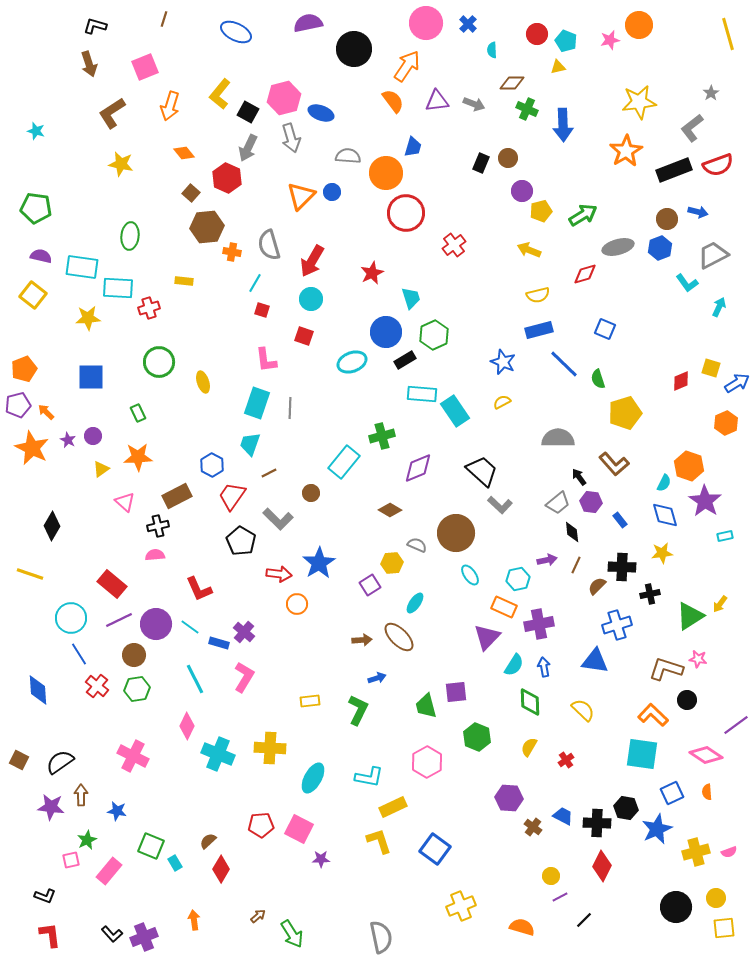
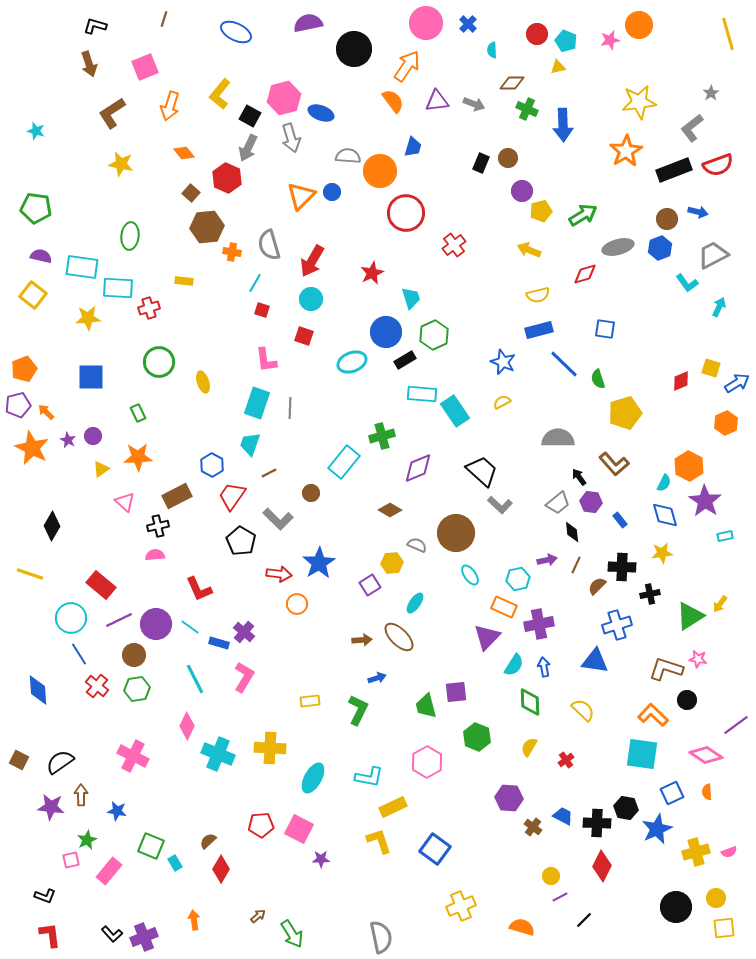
black square at (248, 112): moved 2 px right, 4 px down
orange circle at (386, 173): moved 6 px left, 2 px up
blue square at (605, 329): rotated 15 degrees counterclockwise
orange hexagon at (689, 466): rotated 8 degrees clockwise
red rectangle at (112, 584): moved 11 px left, 1 px down
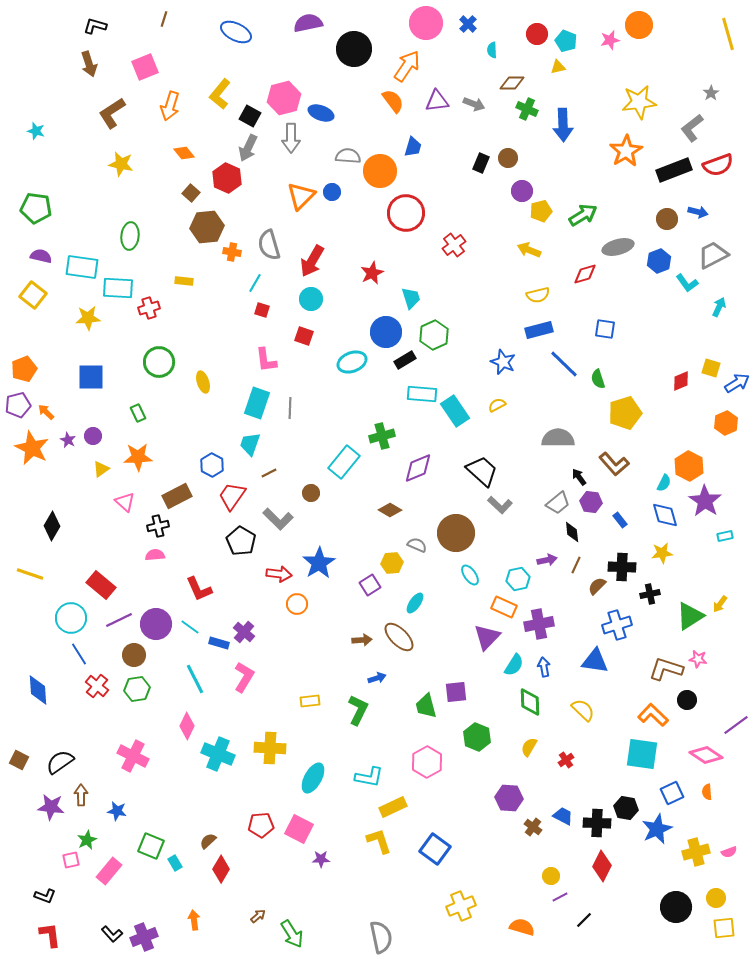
gray arrow at (291, 138): rotated 16 degrees clockwise
blue hexagon at (660, 248): moved 1 px left, 13 px down
yellow semicircle at (502, 402): moved 5 px left, 3 px down
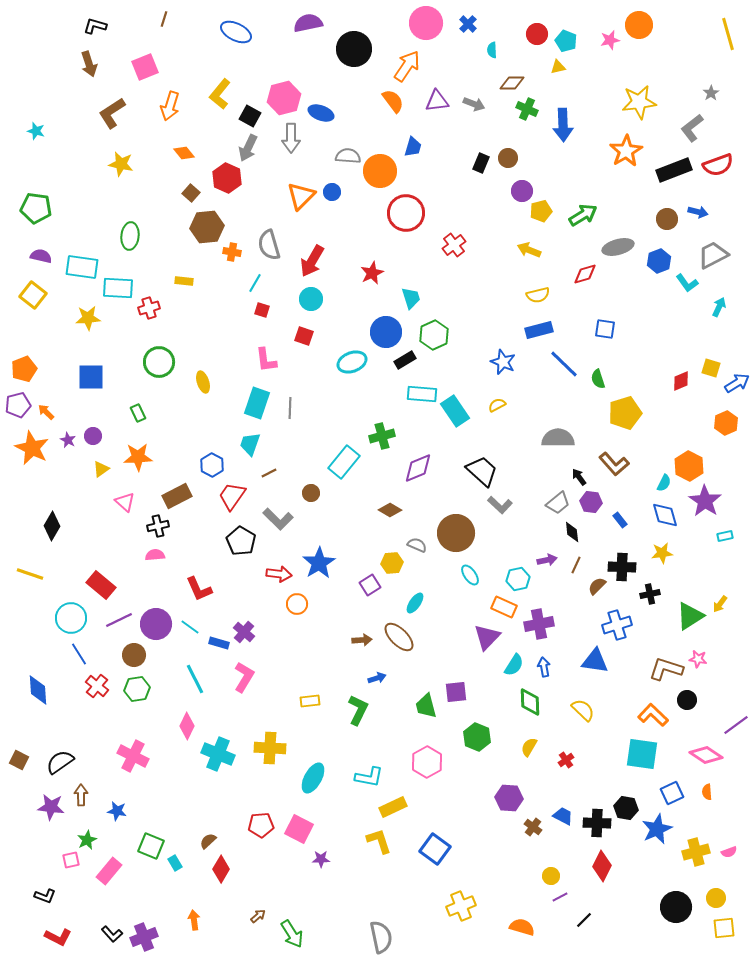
red L-shape at (50, 935): moved 8 px right, 2 px down; rotated 124 degrees clockwise
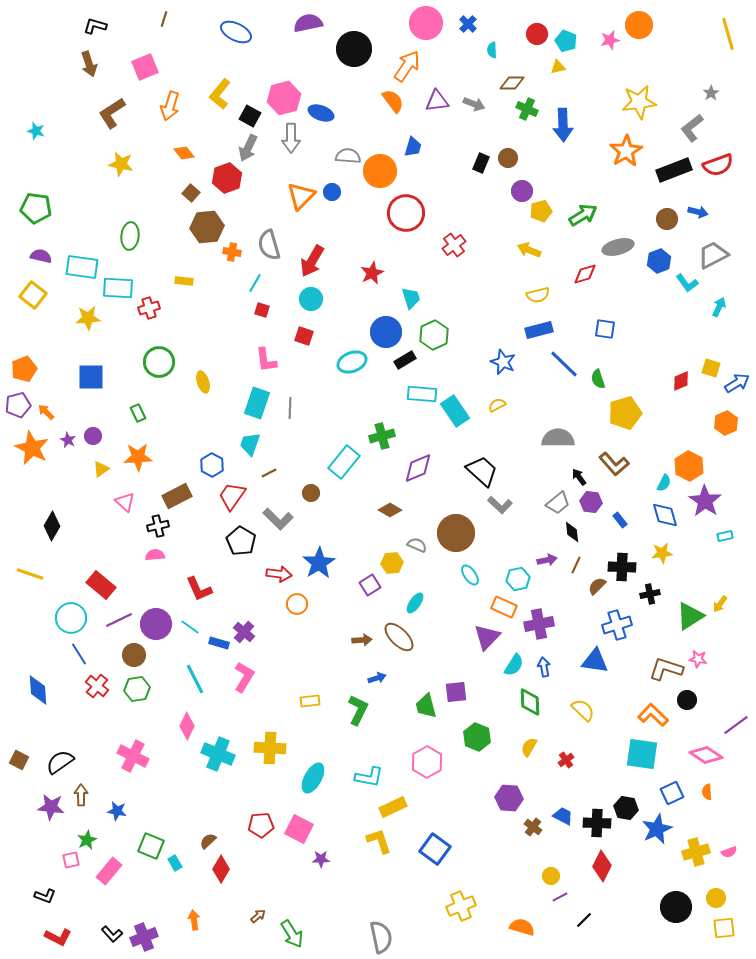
red hexagon at (227, 178): rotated 16 degrees clockwise
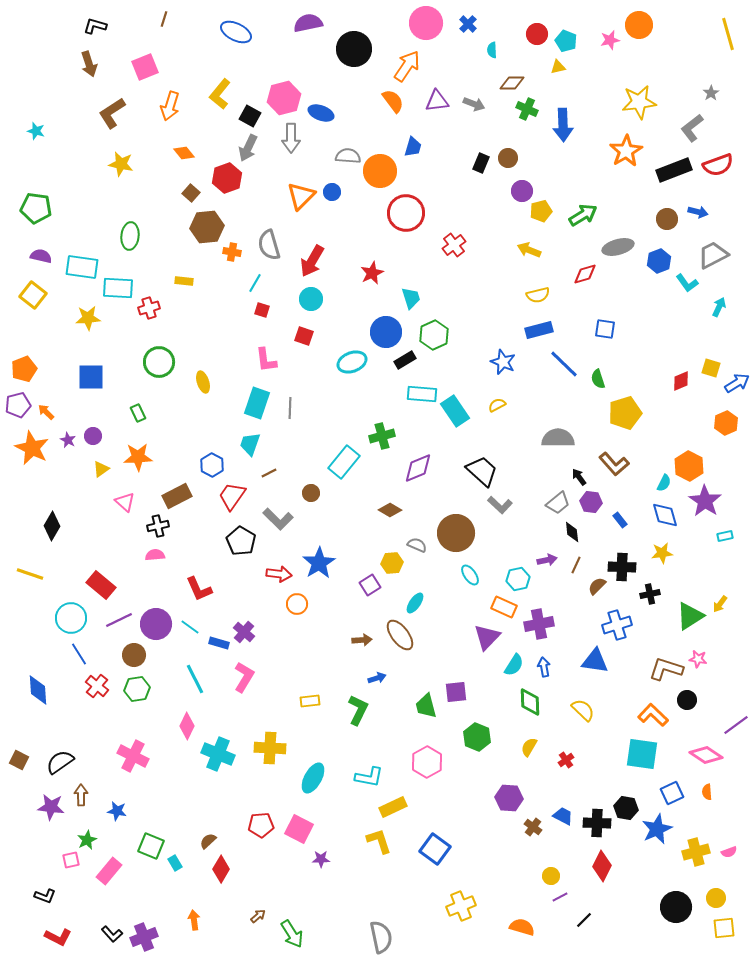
brown ellipse at (399, 637): moved 1 px right, 2 px up; rotated 8 degrees clockwise
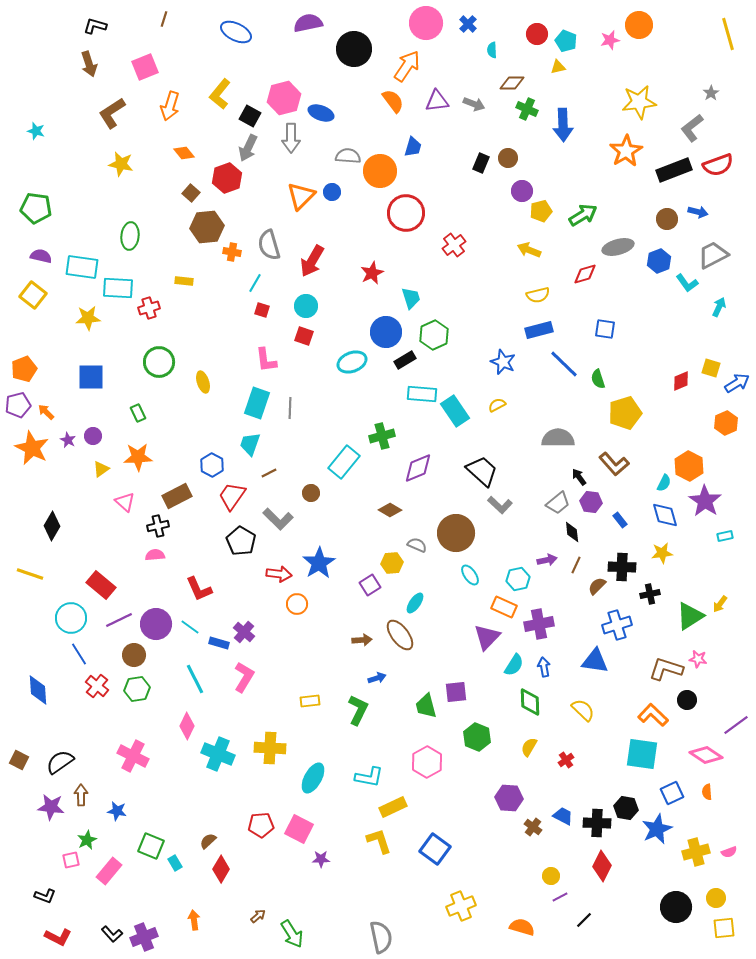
cyan circle at (311, 299): moved 5 px left, 7 px down
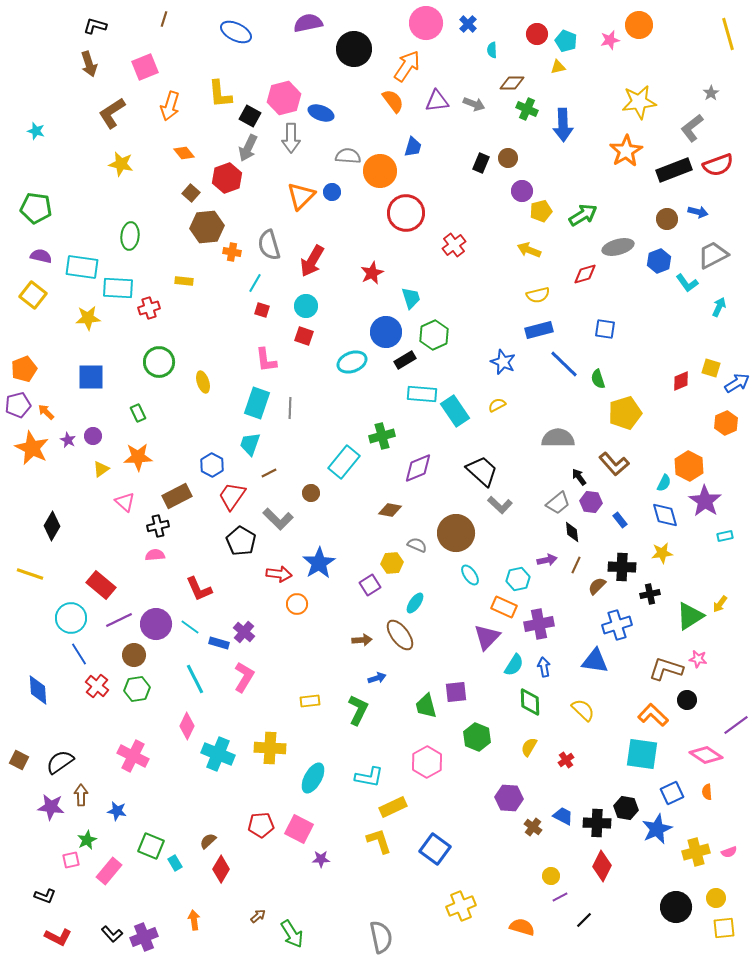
yellow L-shape at (220, 94): rotated 44 degrees counterclockwise
brown diamond at (390, 510): rotated 20 degrees counterclockwise
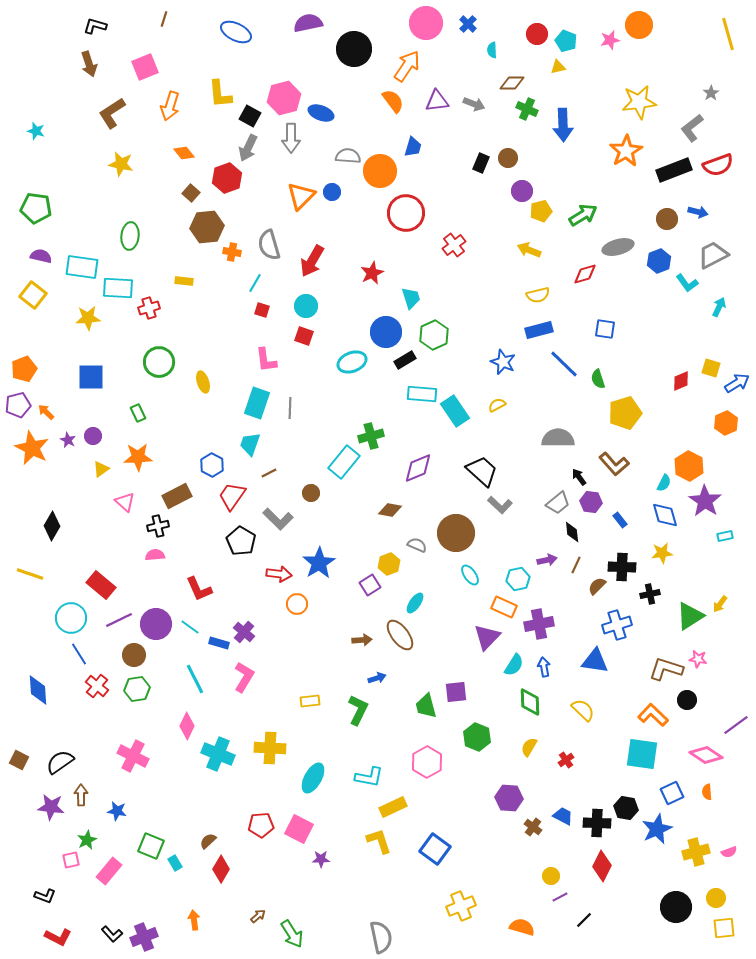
green cross at (382, 436): moved 11 px left
yellow hexagon at (392, 563): moved 3 px left, 1 px down; rotated 15 degrees counterclockwise
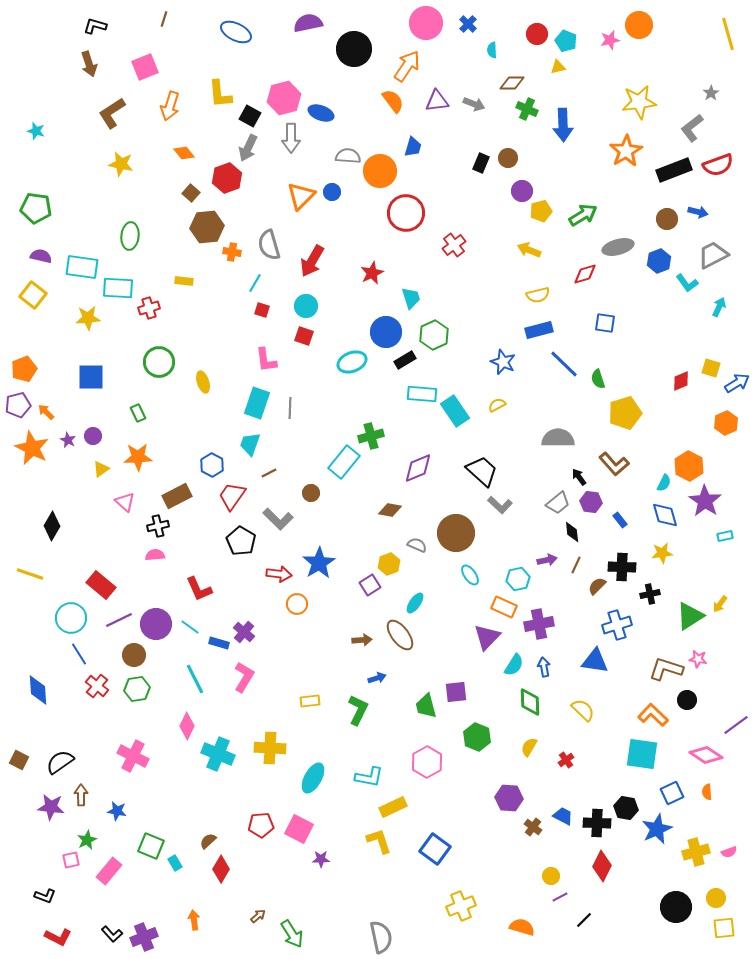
blue square at (605, 329): moved 6 px up
